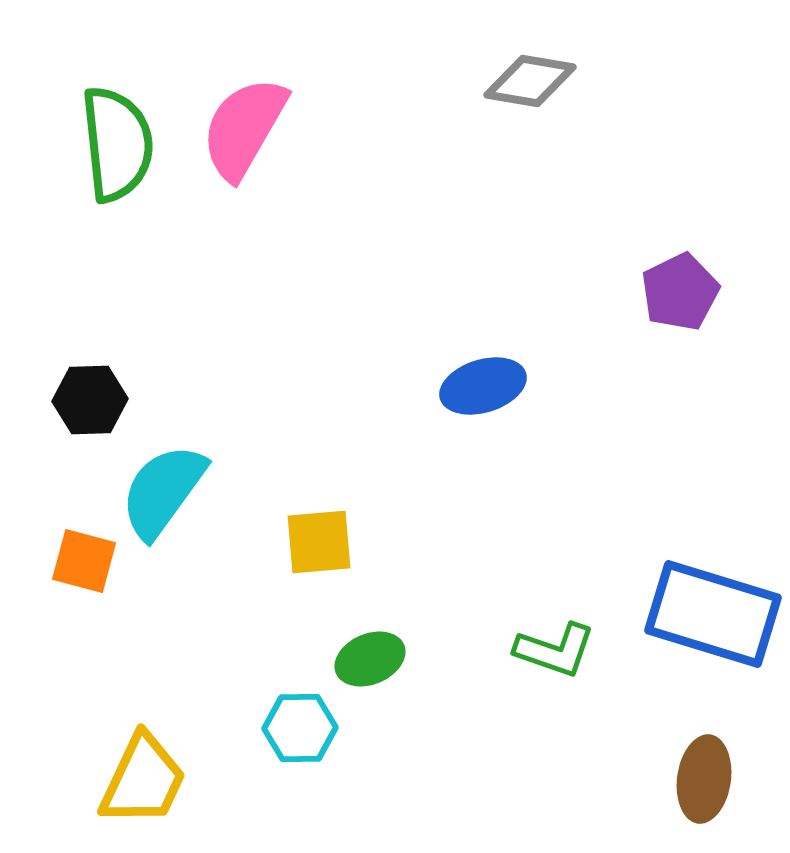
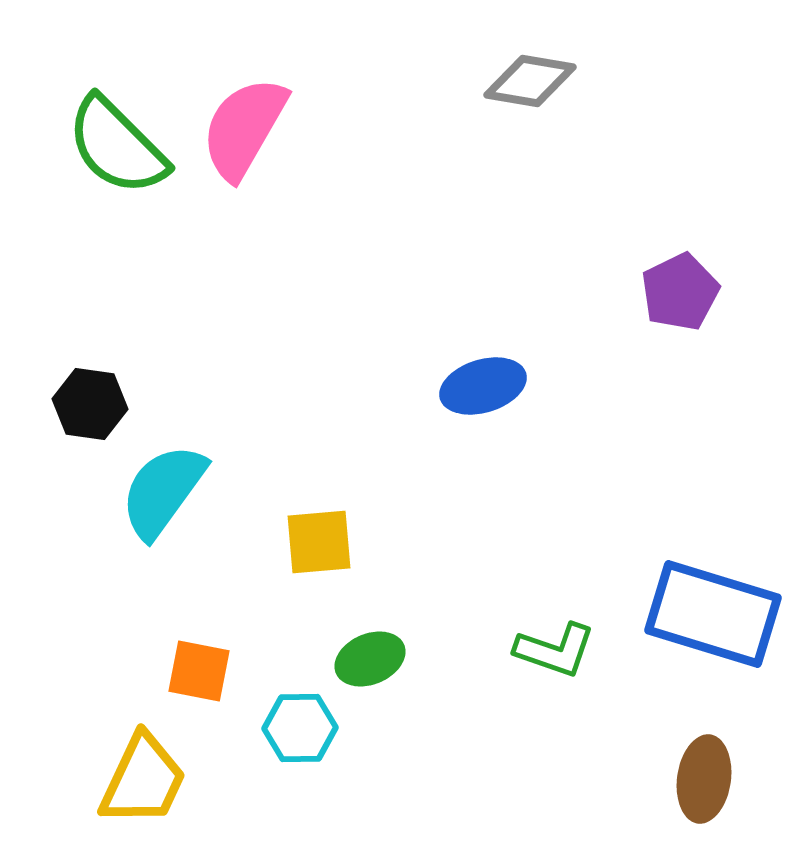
green semicircle: moved 2 px down; rotated 141 degrees clockwise
black hexagon: moved 4 px down; rotated 10 degrees clockwise
orange square: moved 115 px right, 110 px down; rotated 4 degrees counterclockwise
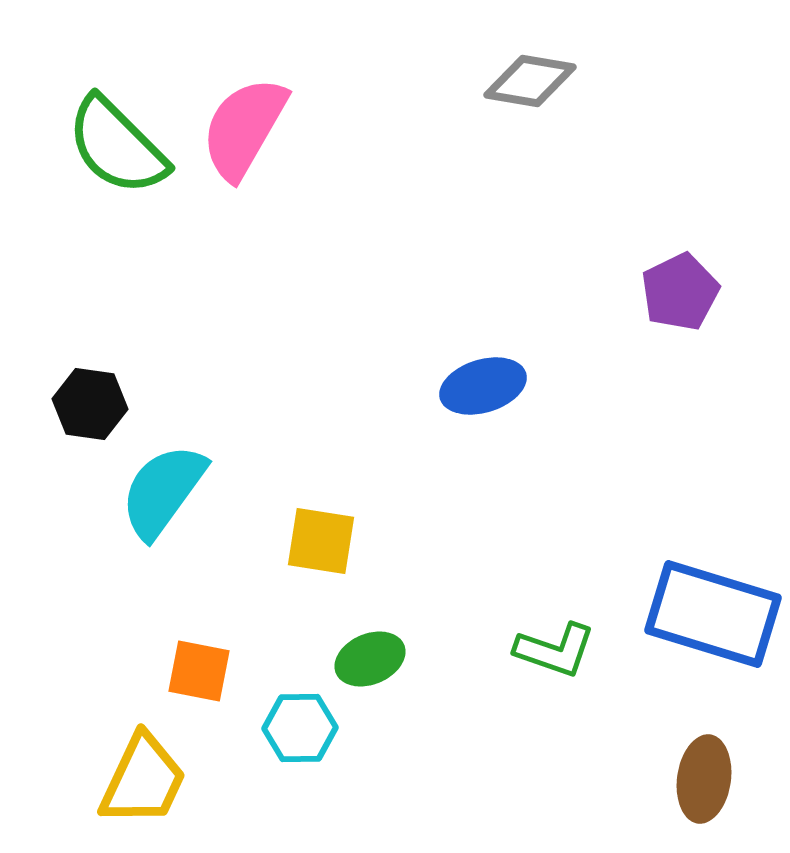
yellow square: moved 2 px right, 1 px up; rotated 14 degrees clockwise
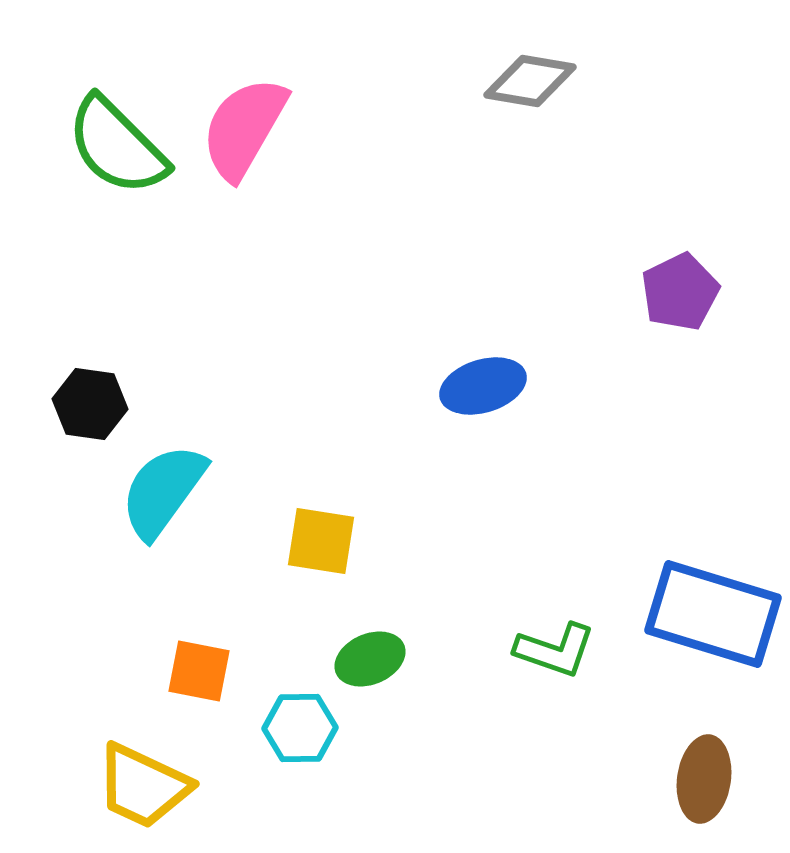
yellow trapezoid: moved 6 px down; rotated 90 degrees clockwise
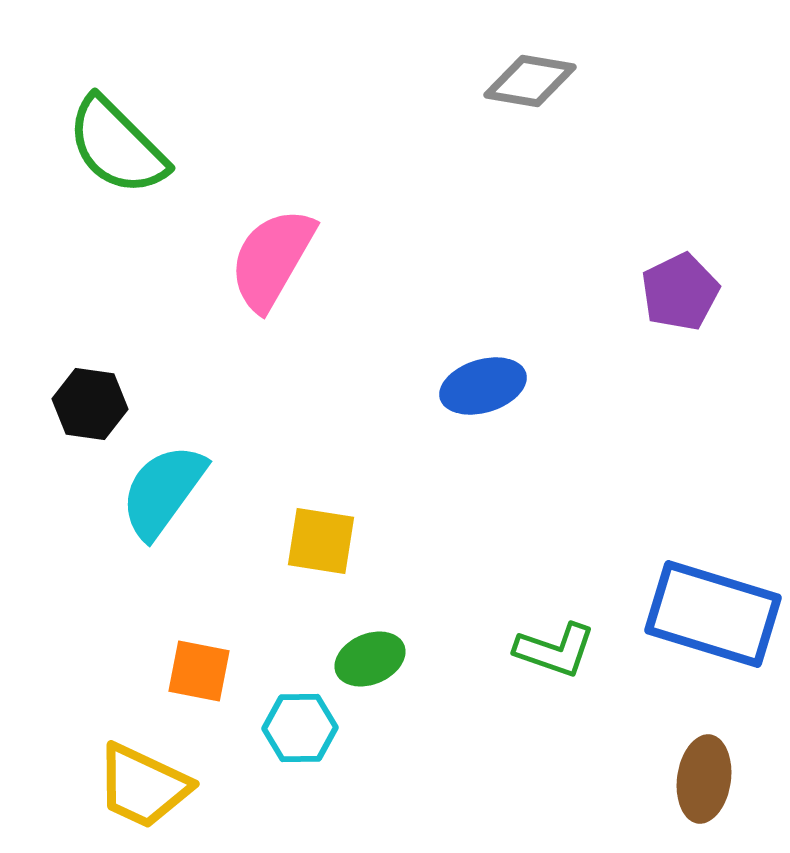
pink semicircle: moved 28 px right, 131 px down
